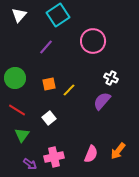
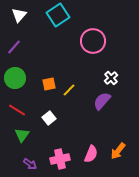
purple line: moved 32 px left
white cross: rotated 24 degrees clockwise
pink cross: moved 6 px right, 2 px down
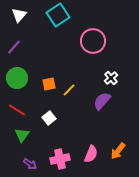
green circle: moved 2 px right
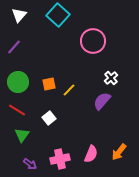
cyan square: rotated 15 degrees counterclockwise
green circle: moved 1 px right, 4 px down
orange arrow: moved 1 px right, 1 px down
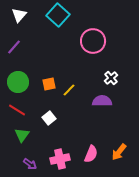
purple semicircle: rotated 48 degrees clockwise
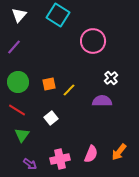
cyan square: rotated 10 degrees counterclockwise
white square: moved 2 px right
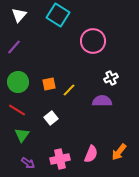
white cross: rotated 16 degrees clockwise
purple arrow: moved 2 px left, 1 px up
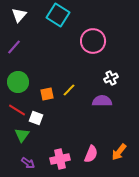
orange square: moved 2 px left, 10 px down
white square: moved 15 px left; rotated 32 degrees counterclockwise
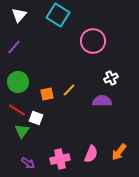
green triangle: moved 4 px up
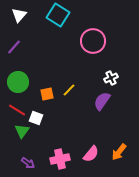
purple semicircle: rotated 54 degrees counterclockwise
pink semicircle: rotated 18 degrees clockwise
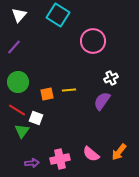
yellow line: rotated 40 degrees clockwise
pink semicircle: rotated 90 degrees clockwise
purple arrow: moved 4 px right; rotated 40 degrees counterclockwise
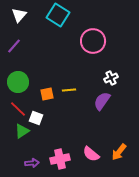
purple line: moved 1 px up
red line: moved 1 px right, 1 px up; rotated 12 degrees clockwise
green triangle: rotated 21 degrees clockwise
